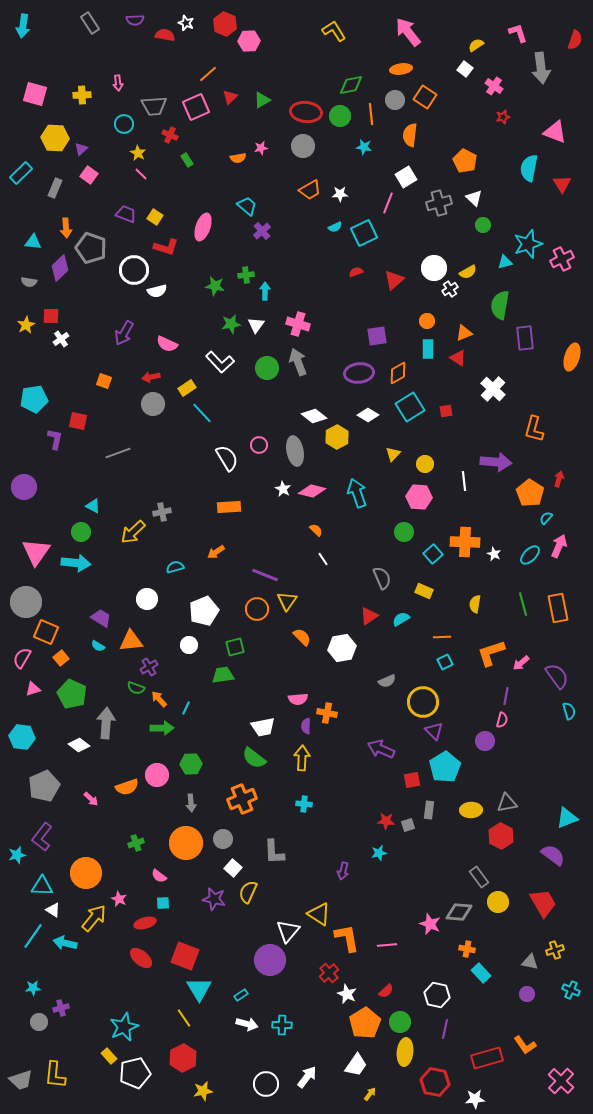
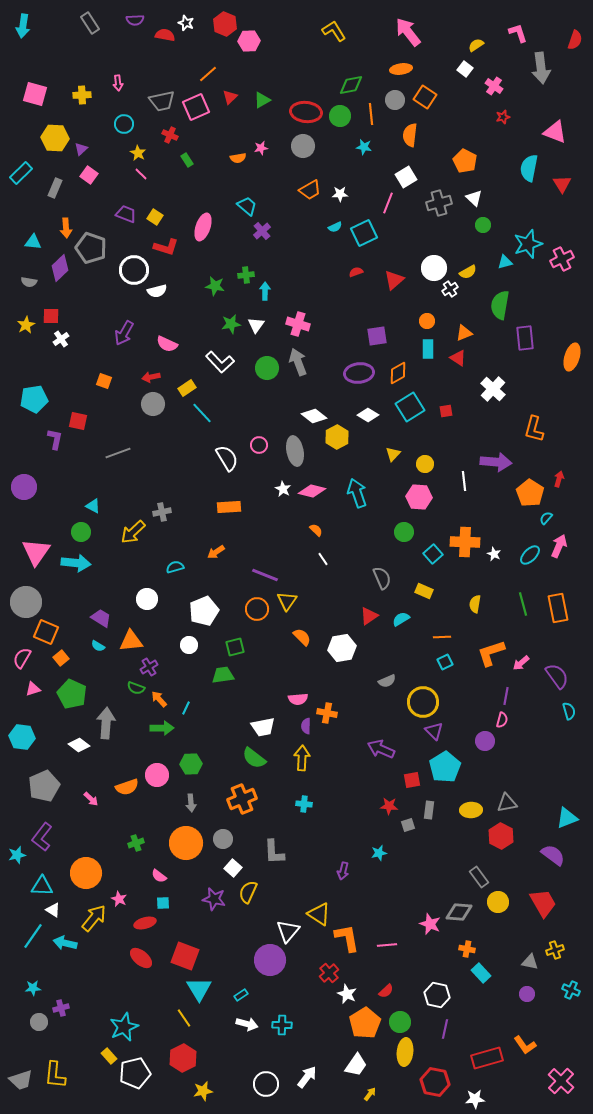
gray trapezoid at (154, 106): moved 8 px right, 5 px up; rotated 8 degrees counterclockwise
red star at (386, 821): moved 3 px right, 15 px up
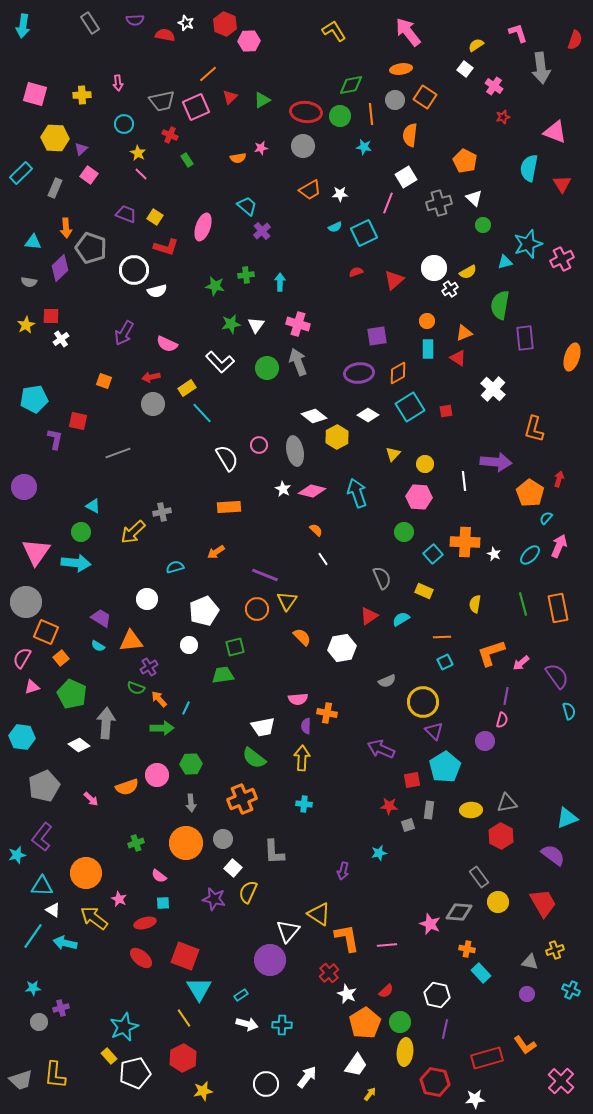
cyan arrow at (265, 291): moved 15 px right, 9 px up
pink triangle at (33, 689): moved 1 px left, 2 px up
yellow arrow at (94, 918): rotated 92 degrees counterclockwise
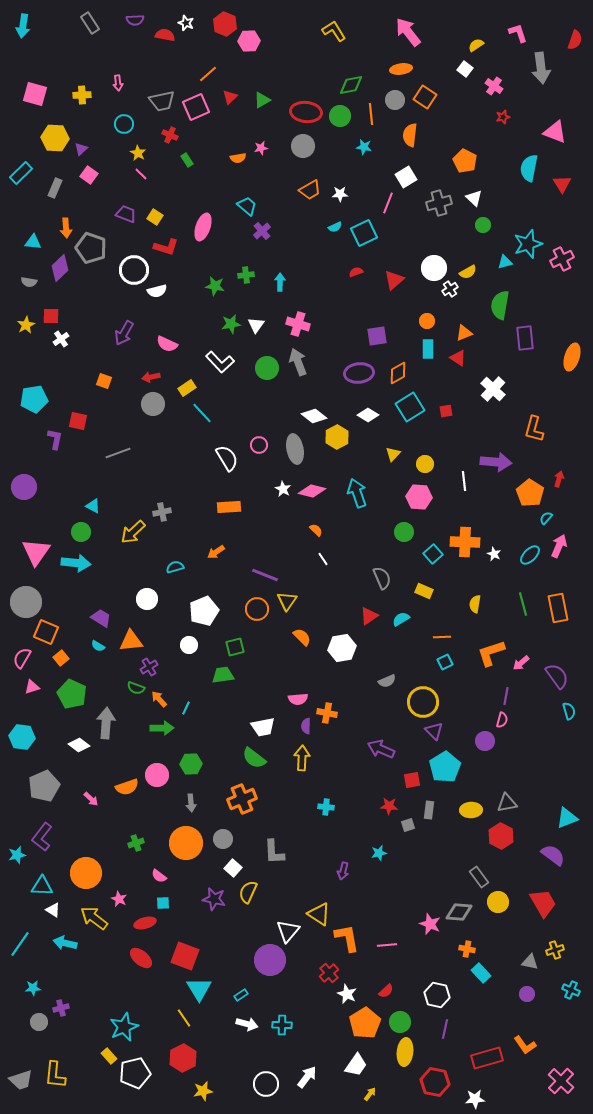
gray ellipse at (295, 451): moved 2 px up
cyan cross at (304, 804): moved 22 px right, 3 px down
cyan line at (33, 936): moved 13 px left, 8 px down
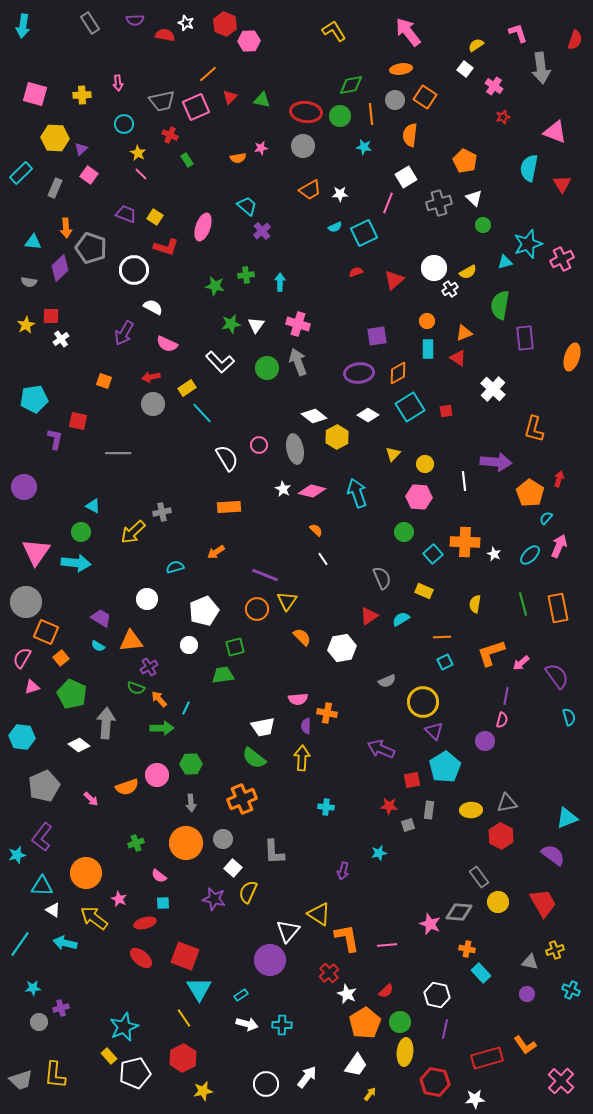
green triangle at (262, 100): rotated 42 degrees clockwise
white semicircle at (157, 291): moved 4 px left, 16 px down; rotated 138 degrees counterclockwise
gray line at (118, 453): rotated 20 degrees clockwise
cyan semicircle at (569, 711): moved 6 px down
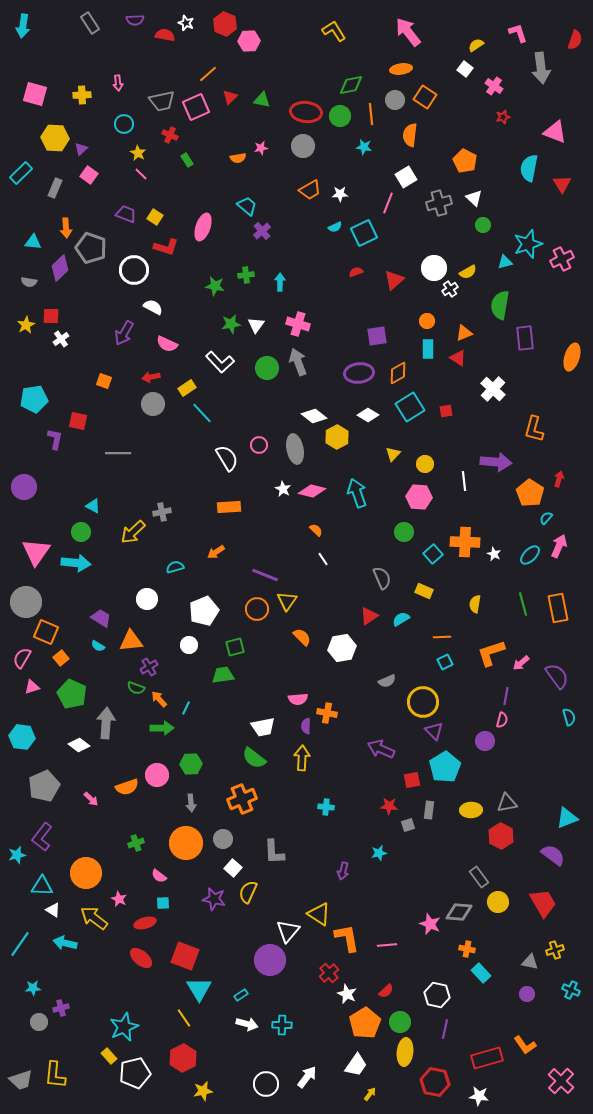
white star at (475, 1099): moved 4 px right, 3 px up; rotated 12 degrees clockwise
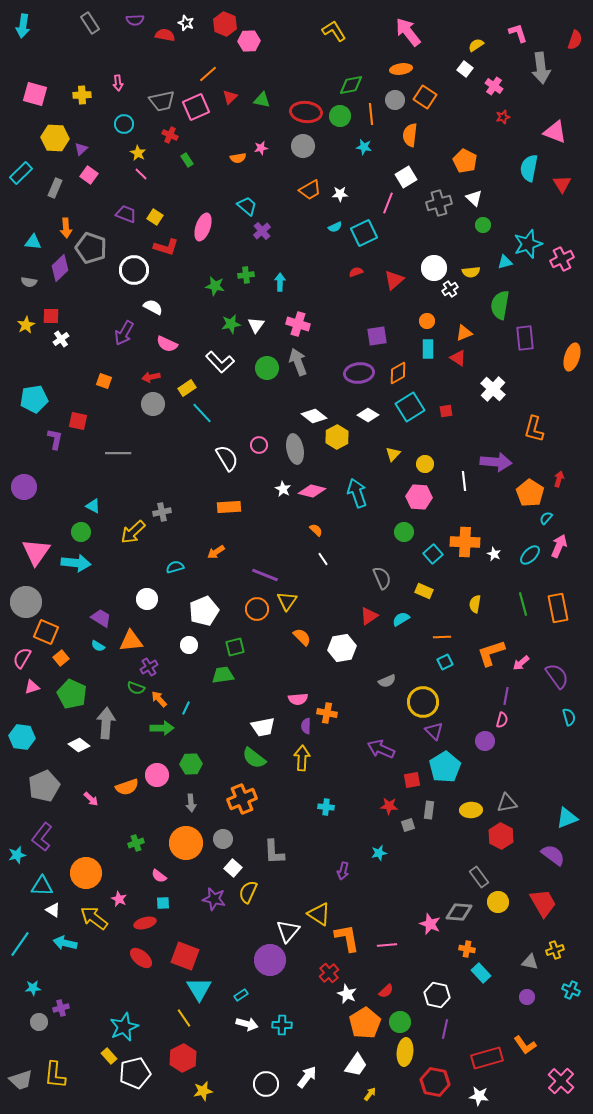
yellow semicircle at (468, 272): moved 3 px right; rotated 24 degrees clockwise
purple circle at (527, 994): moved 3 px down
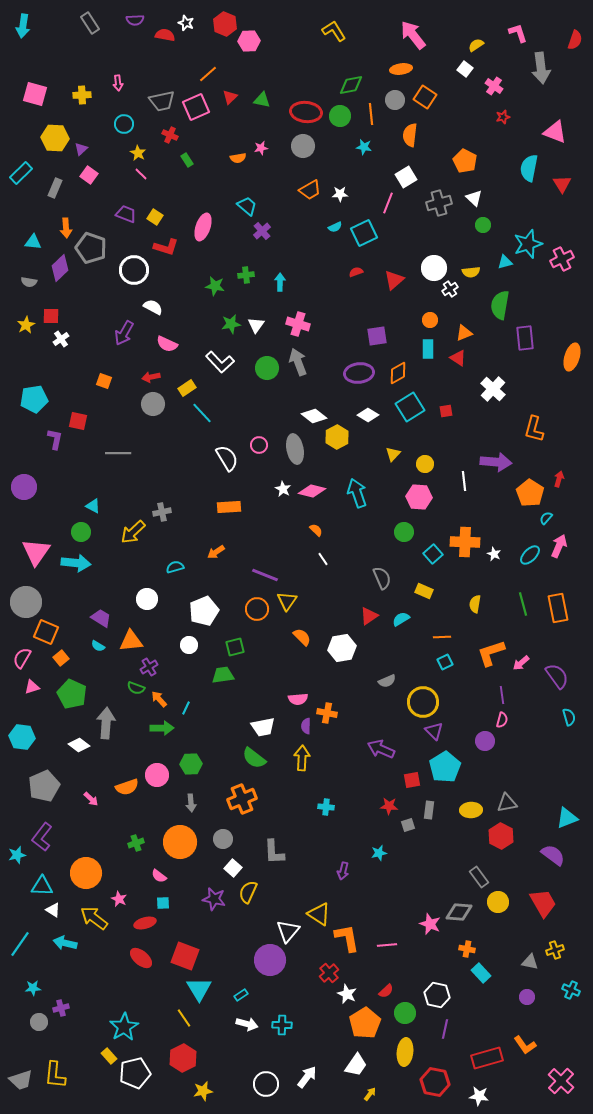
pink arrow at (408, 32): moved 5 px right, 3 px down
orange circle at (427, 321): moved 3 px right, 1 px up
purple line at (506, 696): moved 4 px left, 1 px up; rotated 18 degrees counterclockwise
orange circle at (186, 843): moved 6 px left, 1 px up
green circle at (400, 1022): moved 5 px right, 9 px up
cyan star at (124, 1027): rotated 8 degrees counterclockwise
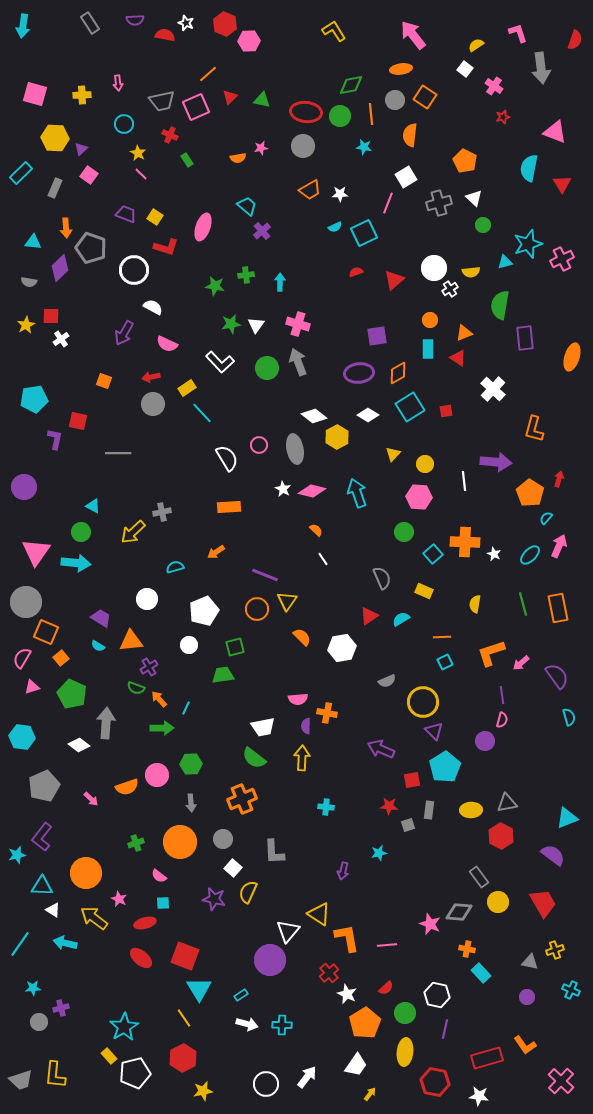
red semicircle at (386, 991): moved 3 px up
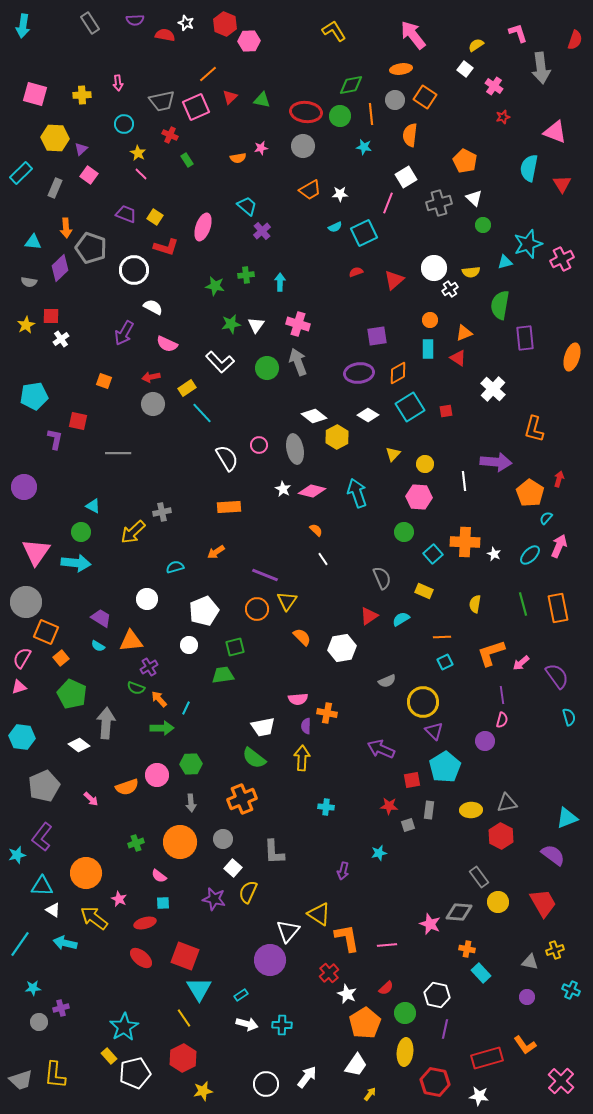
cyan pentagon at (34, 399): moved 3 px up
pink triangle at (32, 687): moved 13 px left
